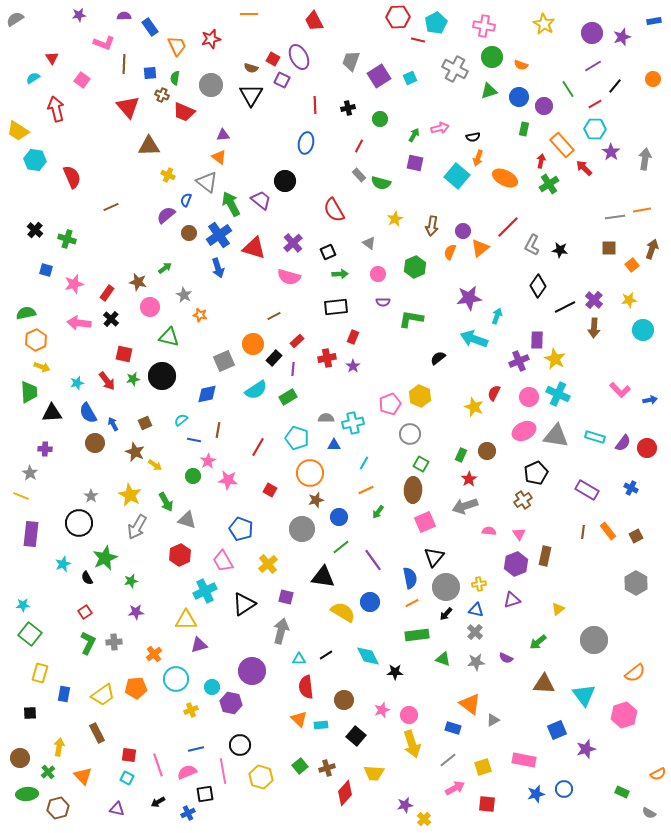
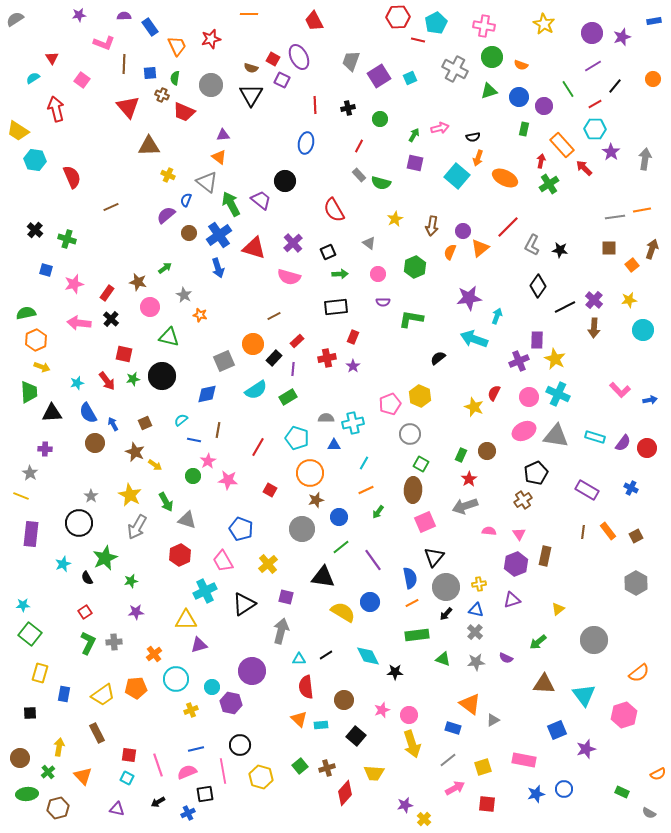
orange semicircle at (635, 673): moved 4 px right
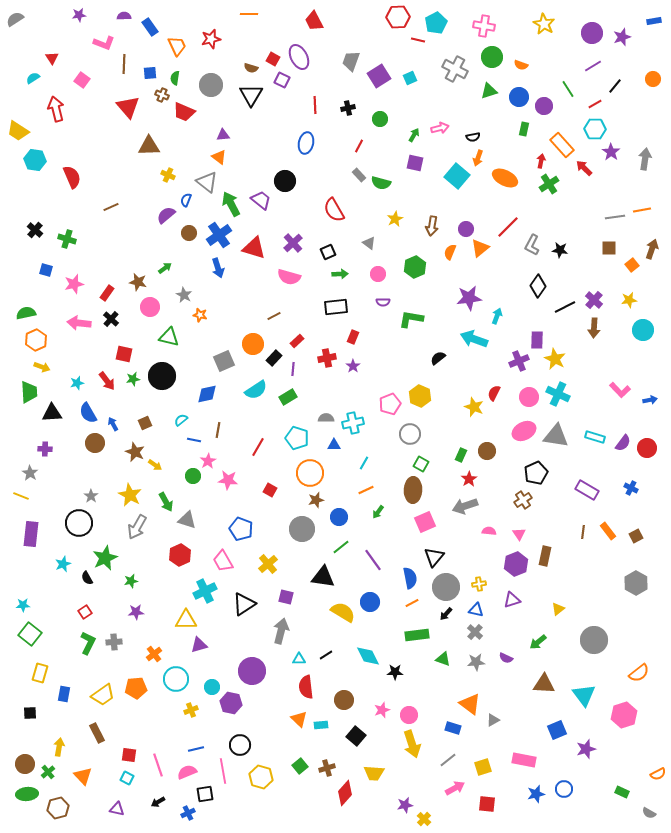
purple circle at (463, 231): moved 3 px right, 2 px up
brown circle at (20, 758): moved 5 px right, 6 px down
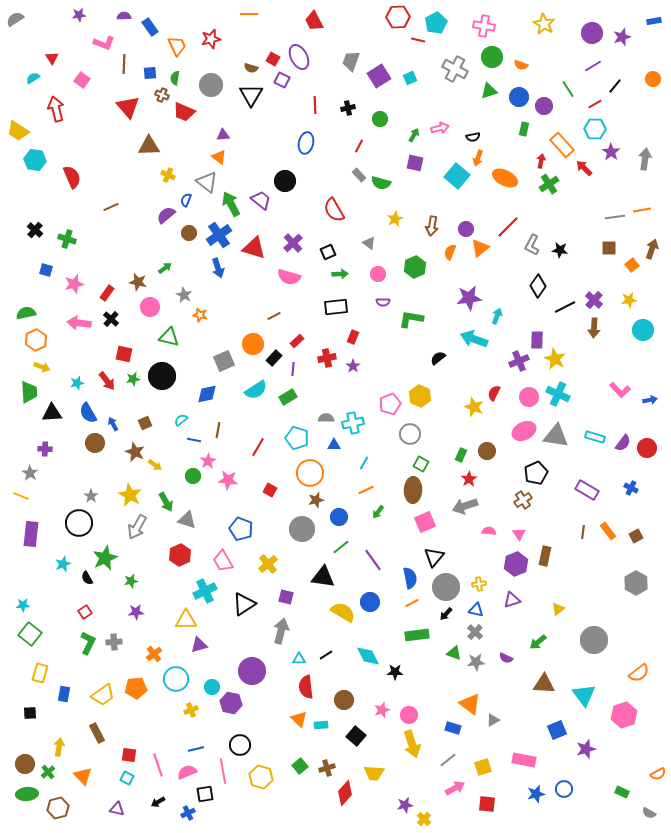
green triangle at (443, 659): moved 11 px right, 6 px up
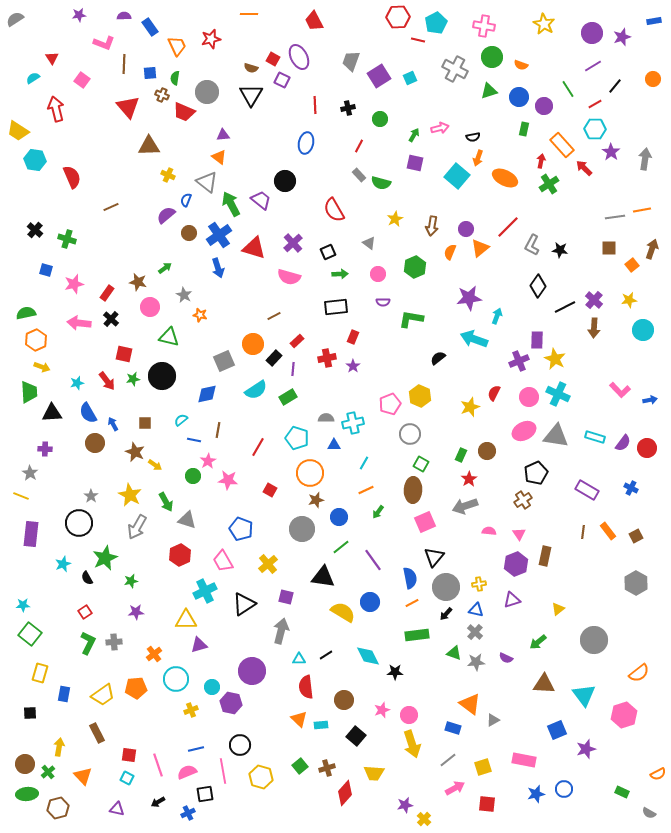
gray circle at (211, 85): moved 4 px left, 7 px down
yellow star at (474, 407): moved 4 px left; rotated 30 degrees clockwise
brown square at (145, 423): rotated 24 degrees clockwise
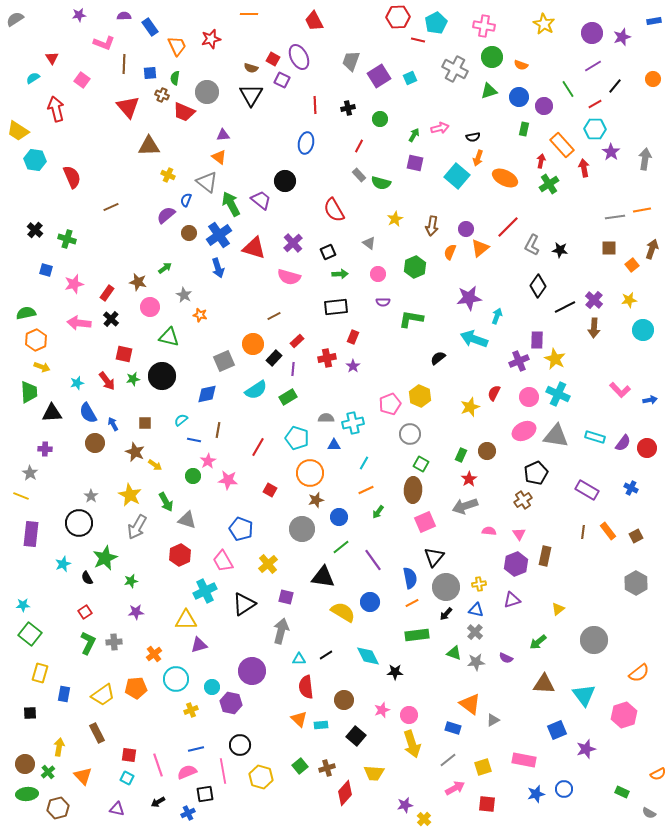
red arrow at (584, 168): rotated 36 degrees clockwise
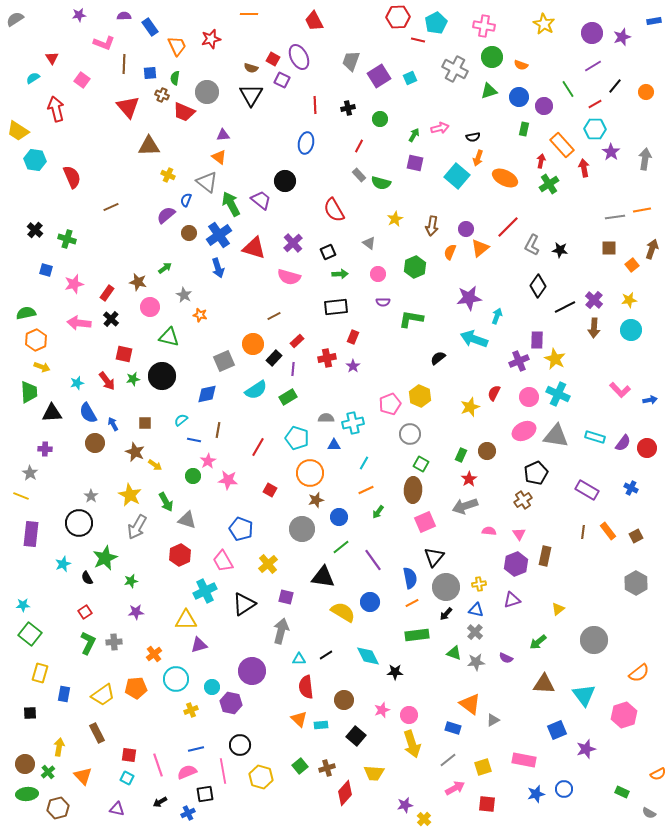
orange circle at (653, 79): moved 7 px left, 13 px down
cyan circle at (643, 330): moved 12 px left
black arrow at (158, 802): moved 2 px right
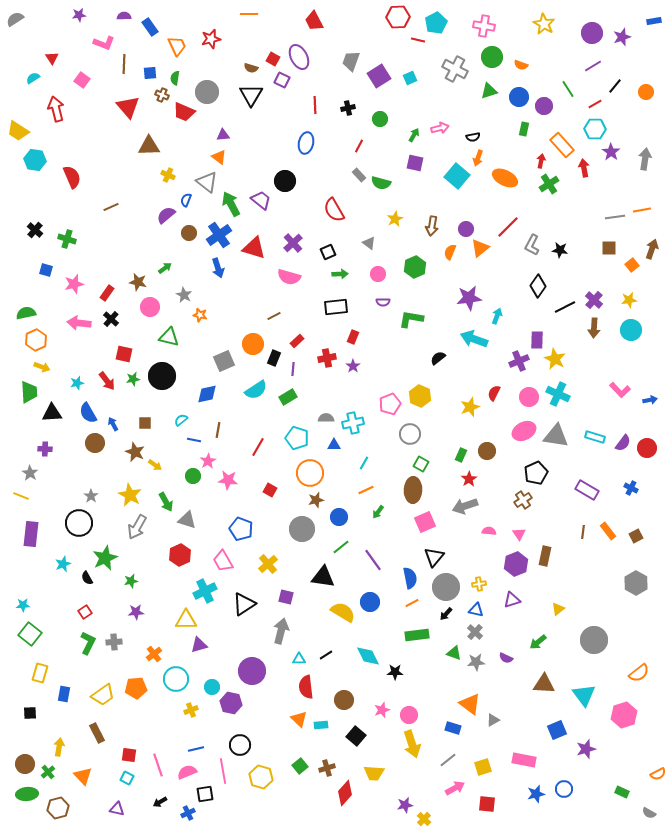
black rectangle at (274, 358): rotated 21 degrees counterclockwise
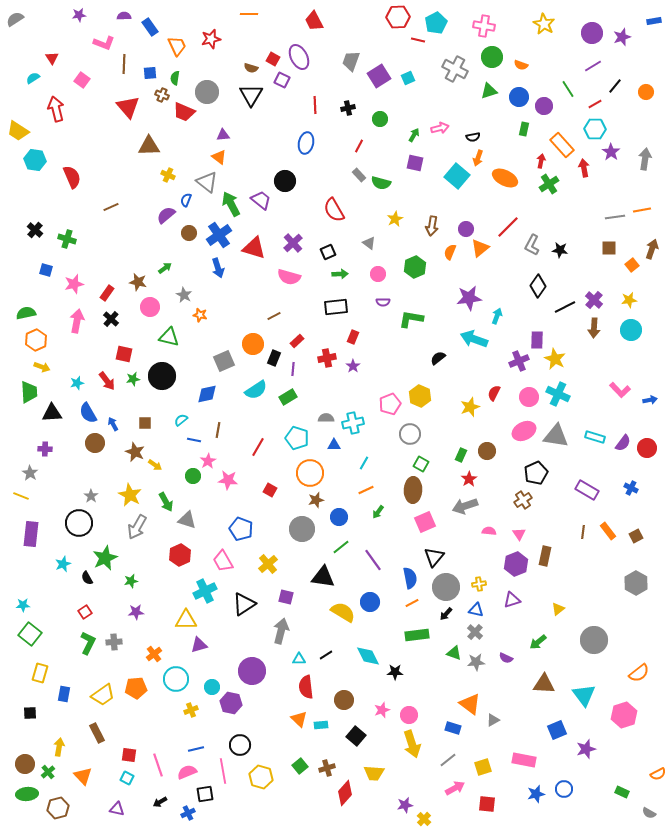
cyan square at (410, 78): moved 2 px left
pink arrow at (79, 323): moved 2 px left, 2 px up; rotated 95 degrees clockwise
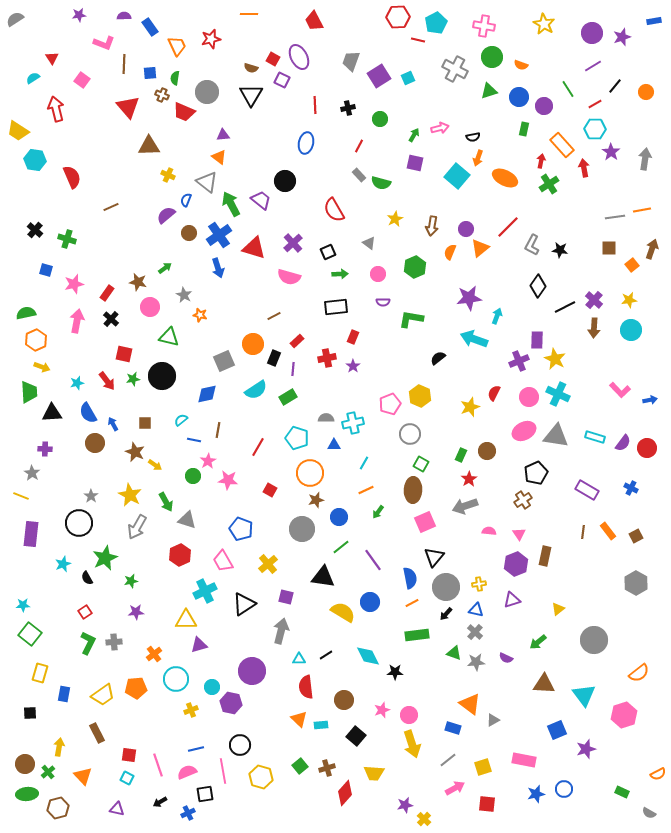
gray star at (30, 473): moved 2 px right
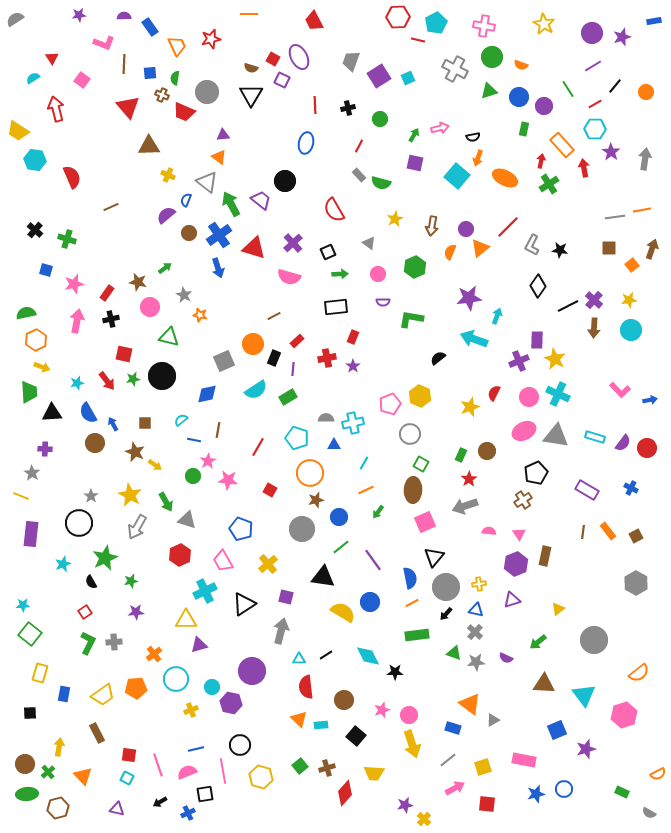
black line at (565, 307): moved 3 px right, 1 px up
black cross at (111, 319): rotated 35 degrees clockwise
black semicircle at (87, 578): moved 4 px right, 4 px down
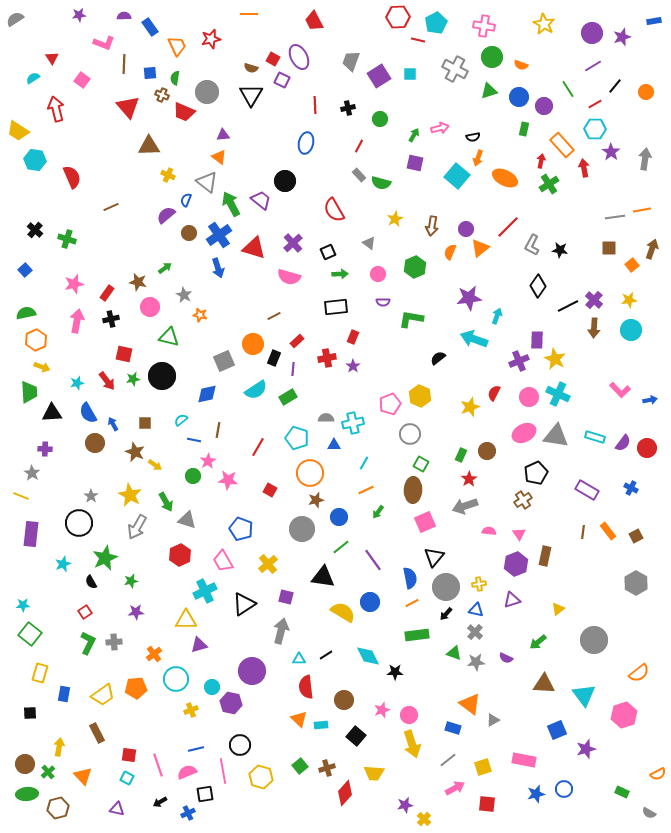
cyan square at (408, 78): moved 2 px right, 4 px up; rotated 24 degrees clockwise
blue square at (46, 270): moved 21 px left; rotated 32 degrees clockwise
pink ellipse at (524, 431): moved 2 px down
